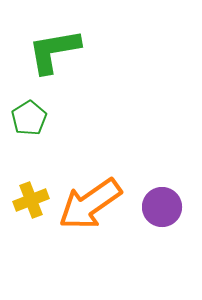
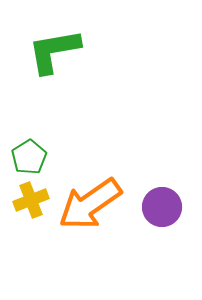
green pentagon: moved 39 px down
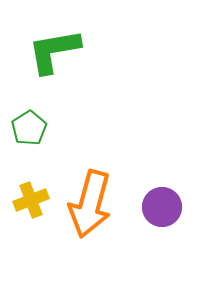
green pentagon: moved 29 px up
orange arrow: rotated 40 degrees counterclockwise
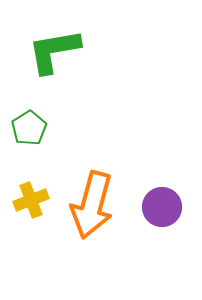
orange arrow: moved 2 px right, 1 px down
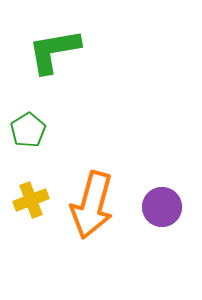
green pentagon: moved 1 px left, 2 px down
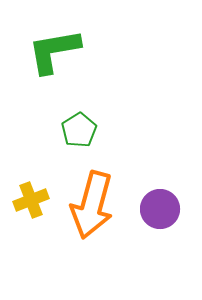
green pentagon: moved 51 px right
purple circle: moved 2 px left, 2 px down
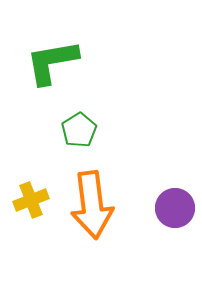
green L-shape: moved 2 px left, 11 px down
orange arrow: rotated 22 degrees counterclockwise
purple circle: moved 15 px right, 1 px up
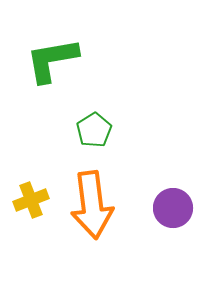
green L-shape: moved 2 px up
green pentagon: moved 15 px right
purple circle: moved 2 px left
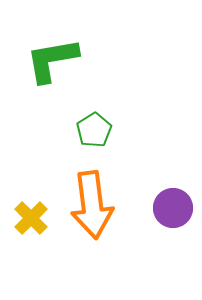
yellow cross: moved 18 px down; rotated 24 degrees counterclockwise
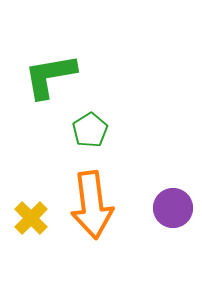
green L-shape: moved 2 px left, 16 px down
green pentagon: moved 4 px left
